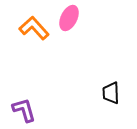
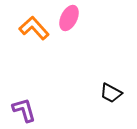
black trapezoid: rotated 60 degrees counterclockwise
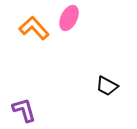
black trapezoid: moved 4 px left, 7 px up
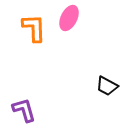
orange L-shape: rotated 40 degrees clockwise
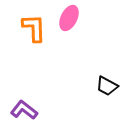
purple L-shape: rotated 36 degrees counterclockwise
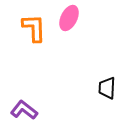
black trapezoid: moved 2 px down; rotated 65 degrees clockwise
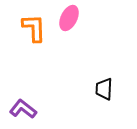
black trapezoid: moved 3 px left, 1 px down
purple L-shape: moved 1 px left, 1 px up
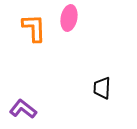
pink ellipse: rotated 15 degrees counterclockwise
black trapezoid: moved 2 px left, 1 px up
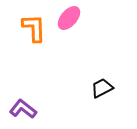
pink ellipse: rotated 30 degrees clockwise
black trapezoid: rotated 60 degrees clockwise
